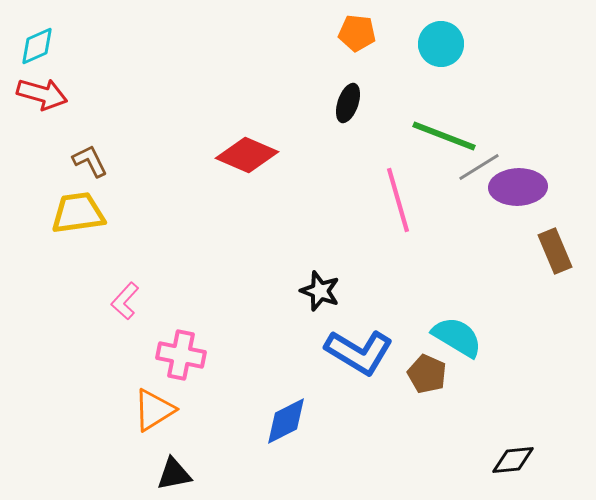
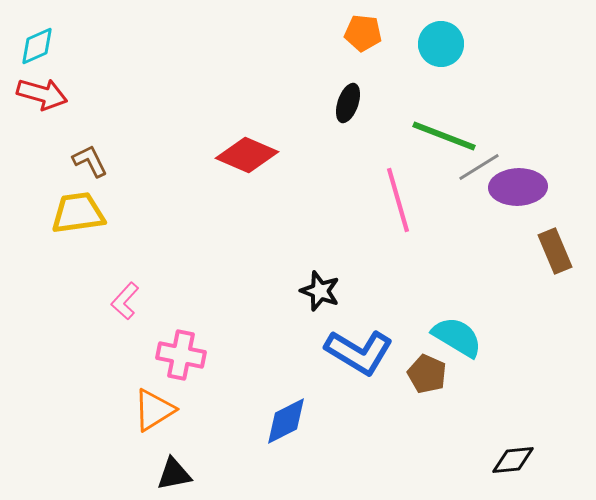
orange pentagon: moved 6 px right
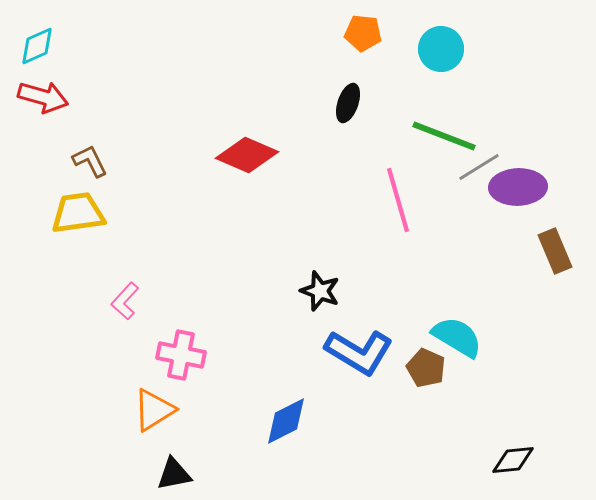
cyan circle: moved 5 px down
red arrow: moved 1 px right, 3 px down
brown pentagon: moved 1 px left, 6 px up
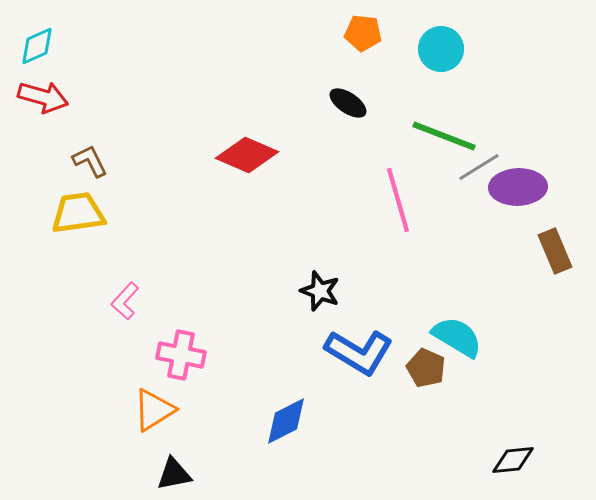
black ellipse: rotated 75 degrees counterclockwise
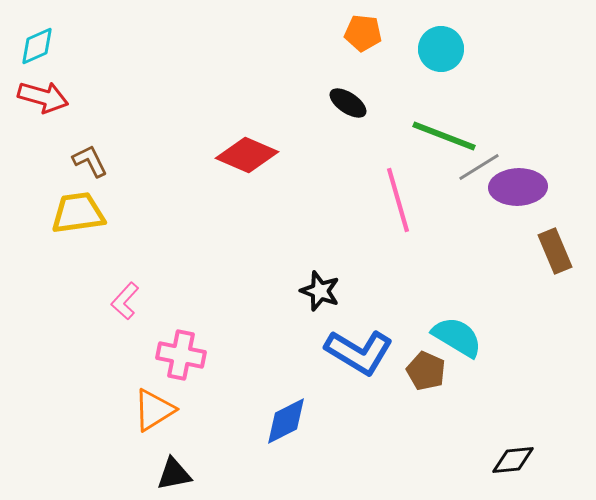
brown pentagon: moved 3 px down
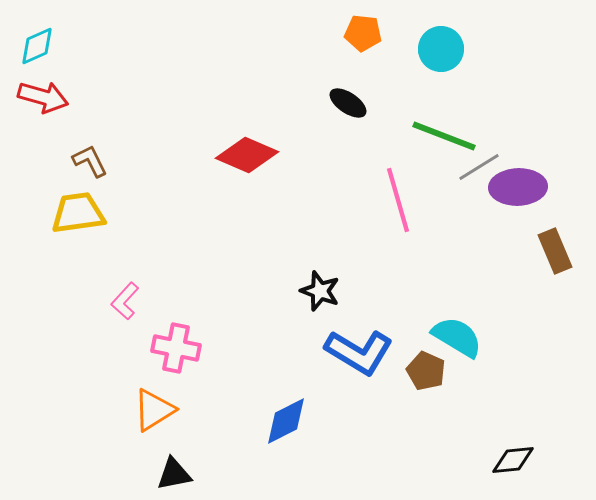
pink cross: moved 5 px left, 7 px up
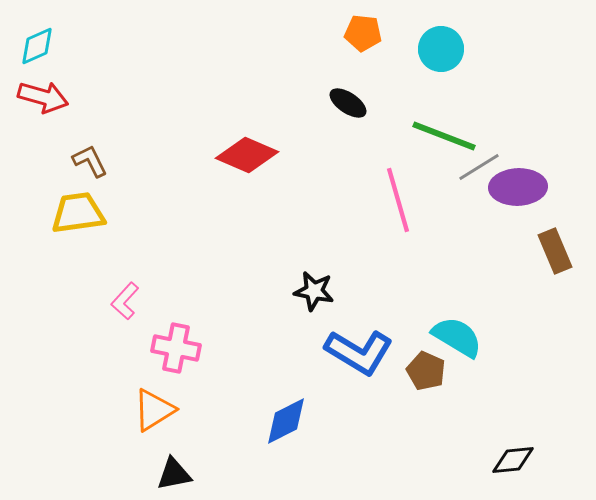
black star: moved 6 px left; rotated 9 degrees counterclockwise
